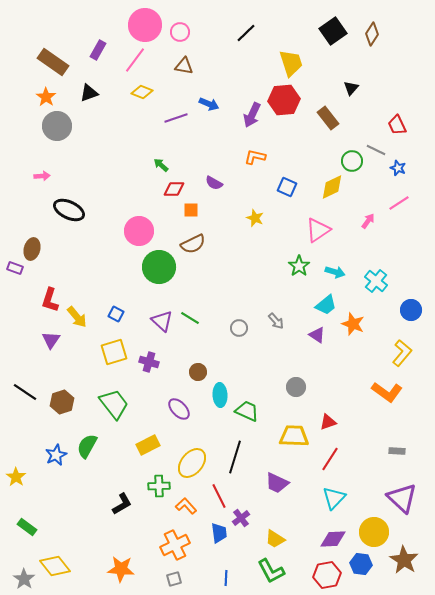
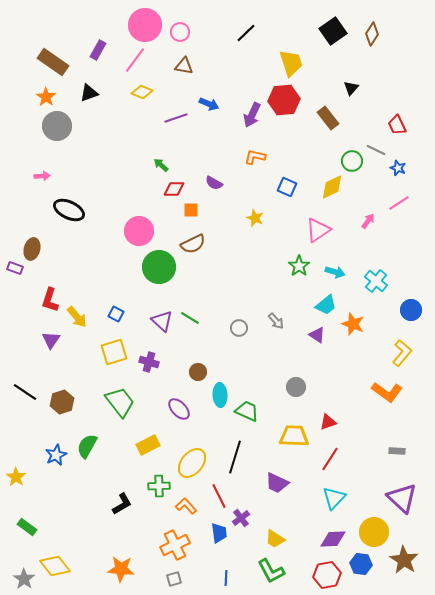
green trapezoid at (114, 404): moved 6 px right, 2 px up
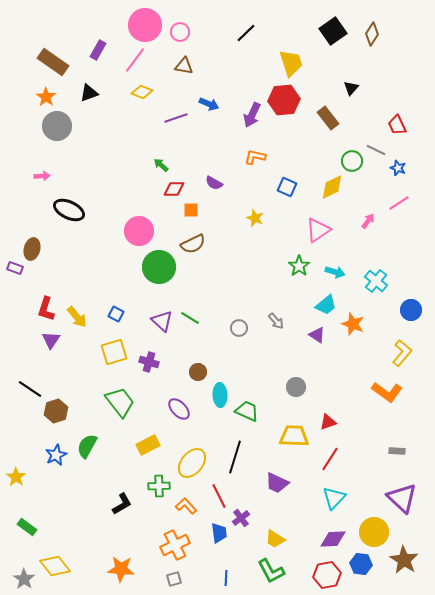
red L-shape at (50, 300): moved 4 px left, 9 px down
black line at (25, 392): moved 5 px right, 3 px up
brown hexagon at (62, 402): moved 6 px left, 9 px down
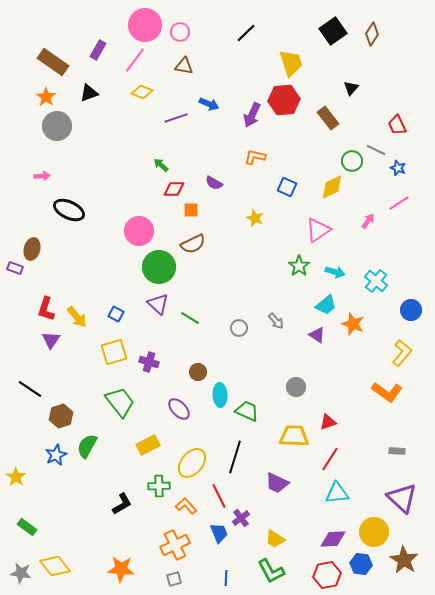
purple triangle at (162, 321): moved 4 px left, 17 px up
brown hexagon at (56, 411): moved 5 px right, 5 px down
cyan triangle at (334, 498): moved 3 px right, 5 px up; rotated 40 degrees clockwise
blue trapezoid at (219, 533): rotated 15 degrees counterclockwise
gray star at (24, 579): moved 3 px left, 6 px up; rotated 25 degrees counterclockwise
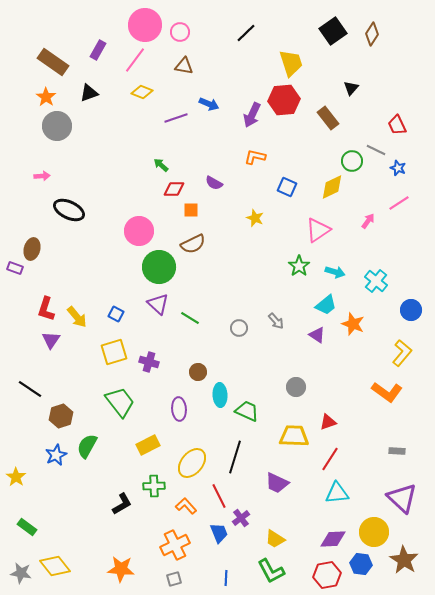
purple ellipse at (179, 409): rotated 40 degrees clockwise
green cross at (159, 486): moved 5 px left
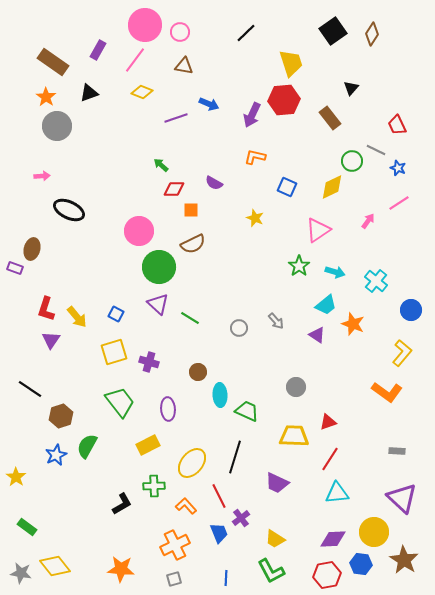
brown rectangle at (328, 118): moved 2 px right
purple ellipse at (179, 409): moved 11 px left
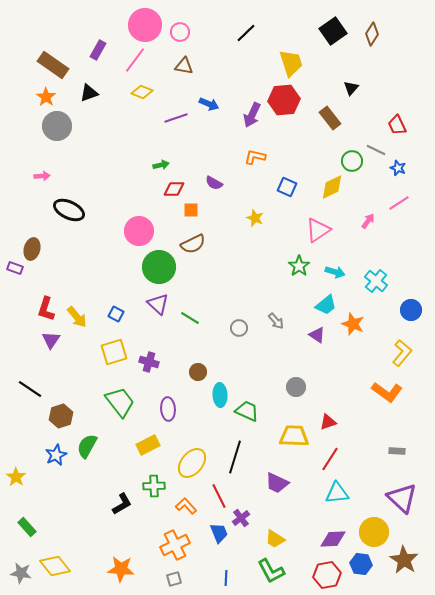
brown rectangle at (53, 62): moved 3 px down
green arrow at (161, 165): rotated 126 degrees clockwise
green rectangle at (27, 527): rotated 12 degrees clockwise
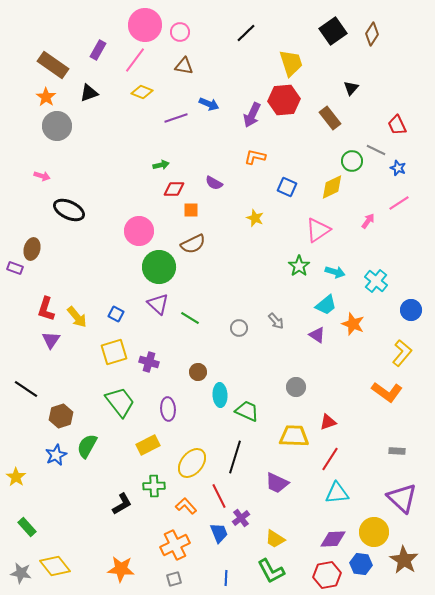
pink arrow at (42, 176): rotated 21 degrees clockwise
black line at (30, 389): moved 4 px left
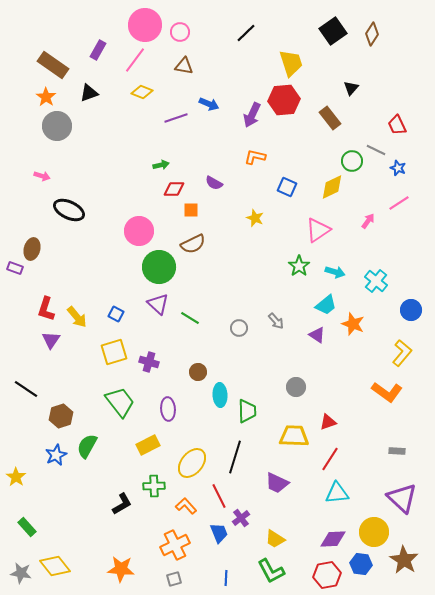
green trapezoid at (247, 411): rotated 65 degrees clockwise
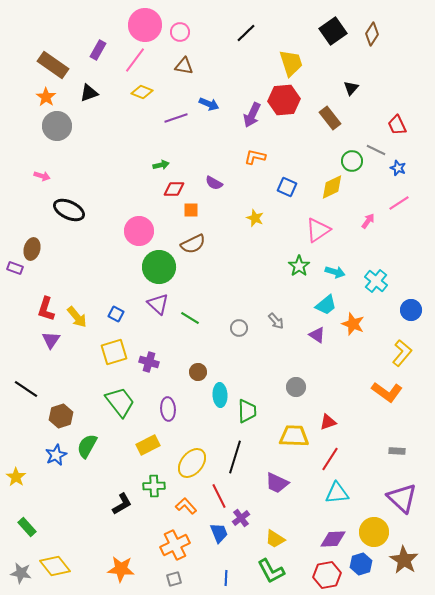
blue hexagon at (361, 564): rotated 25 degrees counterclockwise
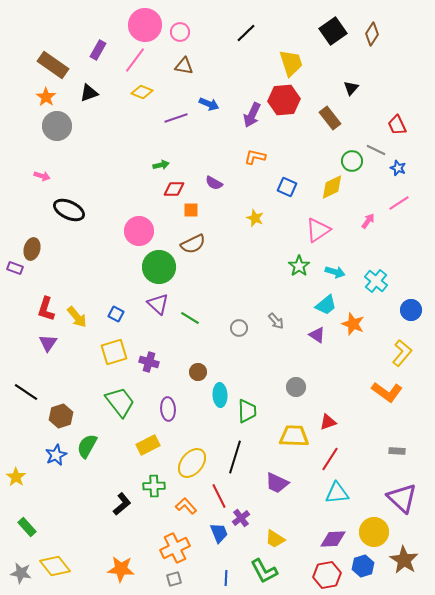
purple triangle at (51, 340): moved 3 px left, 3 px down
black line at (26, 389): moved 3 px down
black L-shape at (122, 504): rotated 10 degrees counterclockwise
orange cross at (175, 545): moved 3 px down
blue hexagon at (361, 564): moved 2 px right, 2 px down
green L-shape at (271, 571): moved 7 px left
